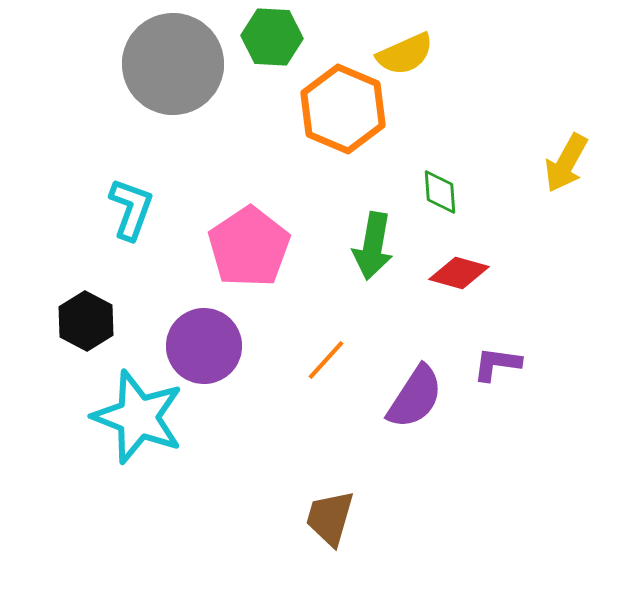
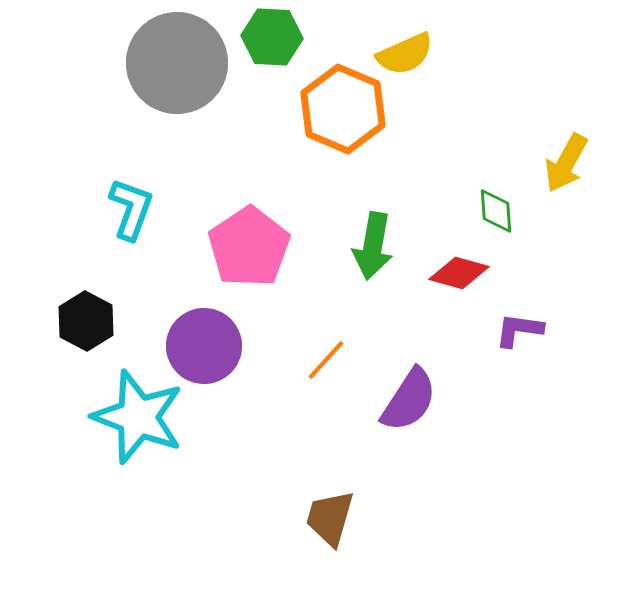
gray circle: moved 4 px right, 1 px up
green diamond: moved 56 px right, 19 px down
purple L-shape: moved 22 px right, 34 px up
purple semicircle: moved 6 px left, 3 px down
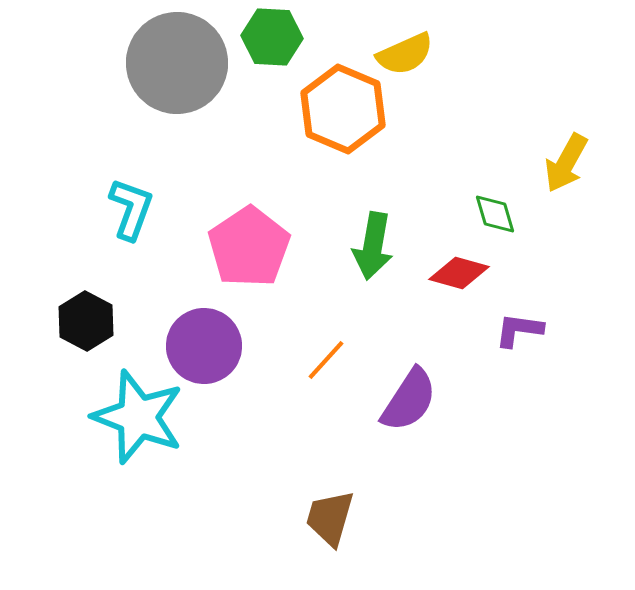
green diamond: moved 1 px left, 3 px down; rotated 12 degrees counterclockwise
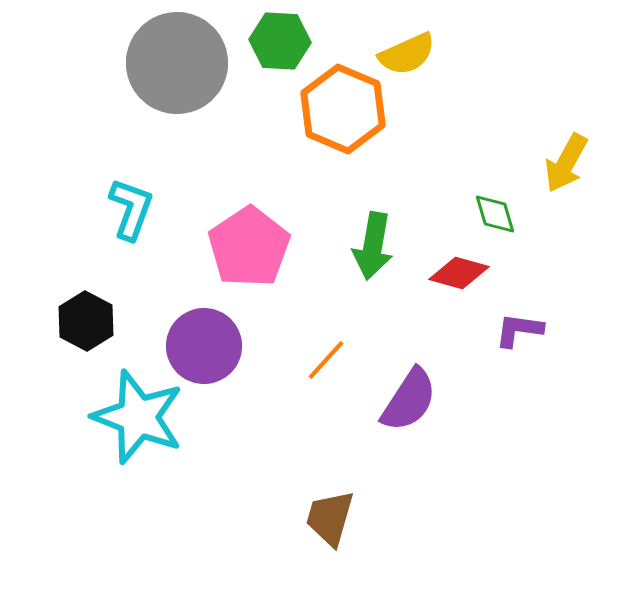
green hexagon: moved 8 px right, 4 px down
yellow semicircle: moved 2 px right
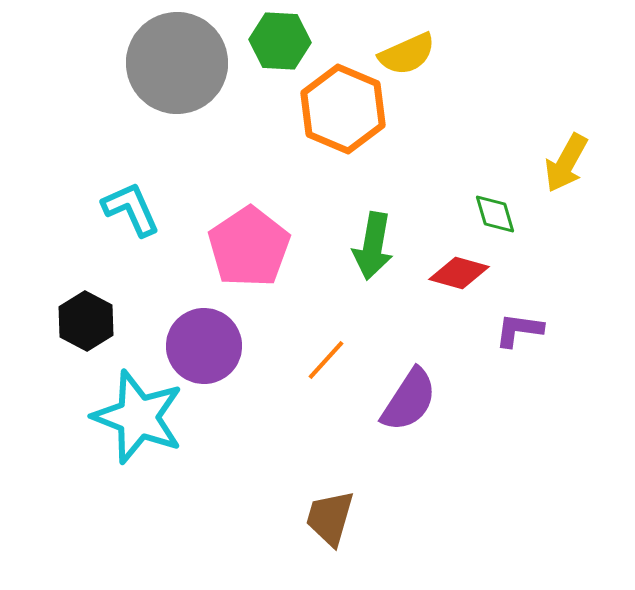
cyan L-shape: rotated 44 degrees counterclockwise
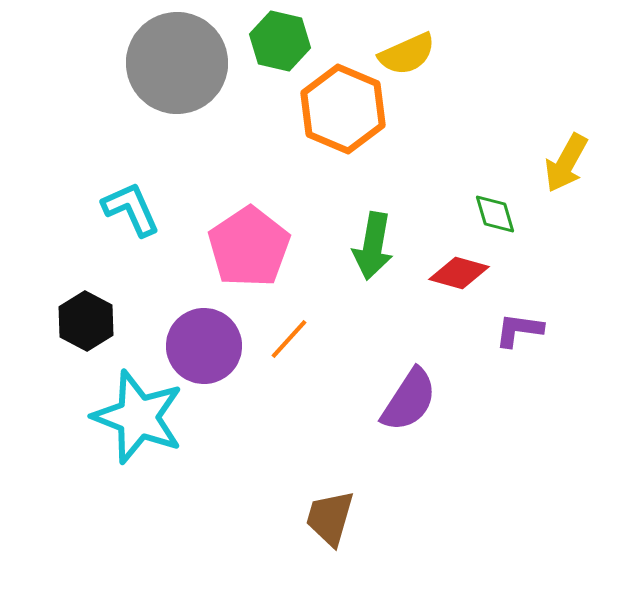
green hexagon: rotated 10 degrees clockwise
orange line: moved 37 px left, 21 px up
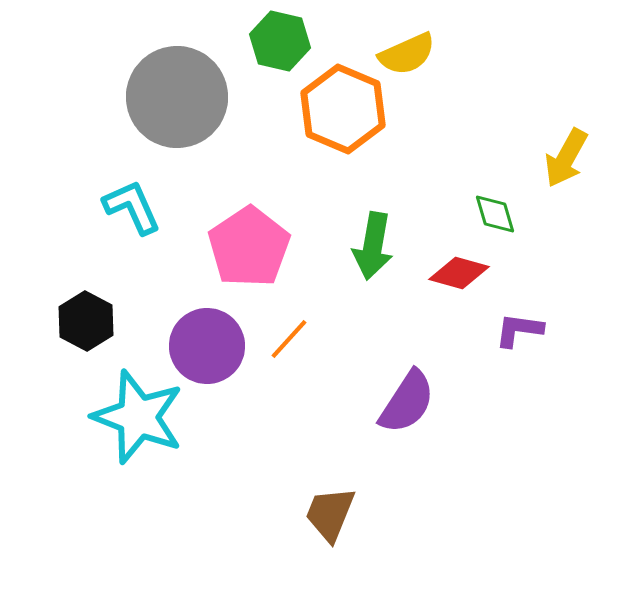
gray circle: moved 34 px down
yellow arrow: moved 5 px up
cyan L-shape: moved 1 px right, 2 px up
purple circle: moved 3 px right
purple semicircle: moved 2 px left, 2 px down
brown trapezoid: moved 4 px up; rotated 6 degrees clockwise
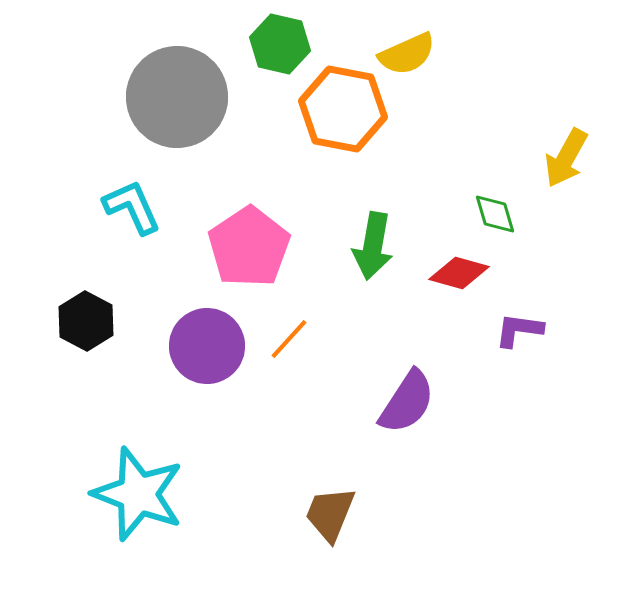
green hexagon: moved 3 px down
orange hexagon: rotated 12 degrees counterclockwise
cyan star: moved 77 px down
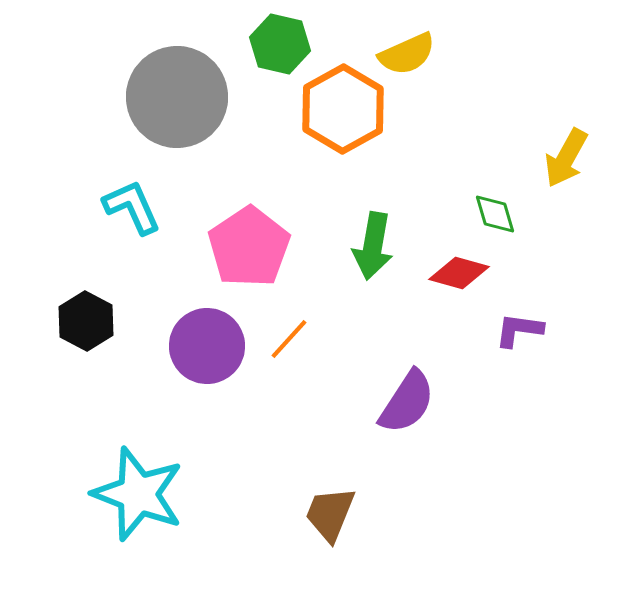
orange hexagon: rotated 20 degrees clockwise
